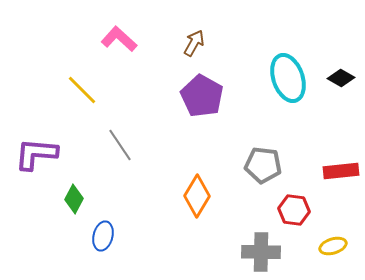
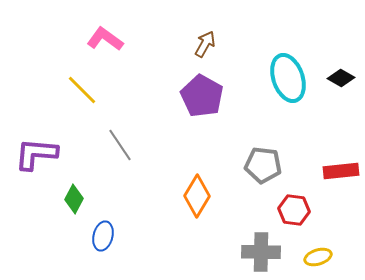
pink L-shape: moved 14 px left; rotated 6 degrees counterclockwise
brown arrow: moved 11 px right, 1 px down
yellow ellipse: moved 15 px left, 11 px down
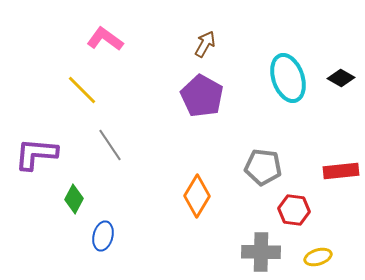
gray line: moved 10 px left
gray pentagon: moved 2 px down
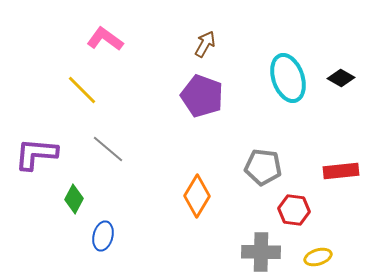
purple pentagon: rotated 9 degrees counterclockwise
gray line: moved 2 px left, 4 px down; rotated 16 degrees counterclockwise
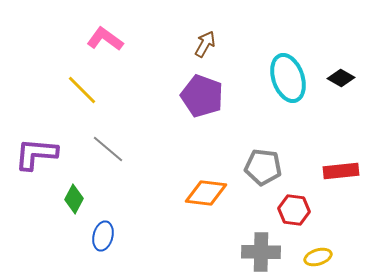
orange diamond: moved 9 px right, 3 px up; rotated 66 degrees clockwise
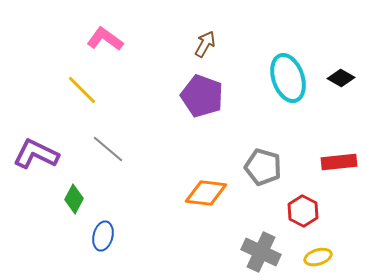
purple L-shape: rotated 21 degrees clockwise
gray pentagon: rotated 9 degrees clockwise
red rectangle: moved 2 px left, 9 px up
red hexagon: moved 9 px right, 1 px down; rotated 20 degrees clockwise
gray cross: rotated 24 degrees clockwise
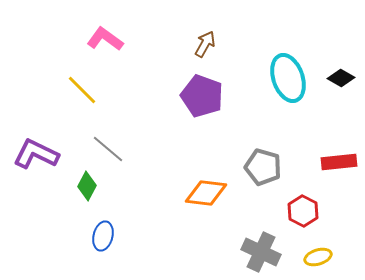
green diamond: moved 13 px right, 13 px up
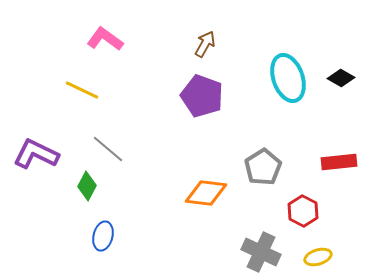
yellow line: rotated 20 degrees counterclockwise
gray pentagon: rotated 24 degrees clockwise
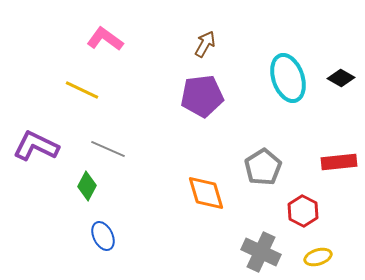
purple pentagon: rotated 27 degrees counterclockwise
gray line: rotated 16 degrees counterclockwise
purple L-shape: moved 8 px up
orange diamond: rotated 66 degrees clockwise
blue ellipse: rotated 40 degrees counterclockwise
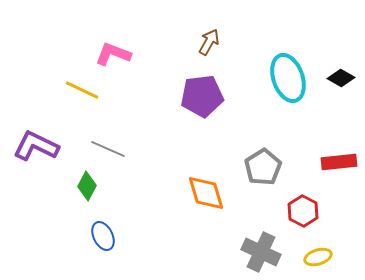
pink L-shape: moved 8 px right, 15 px down; rotated 15 degrees counterclockwise
brown arrow: moved 4 px right, 2 px up
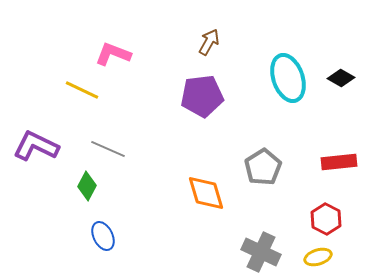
red hexagon: moved 23 px right, 8 px down
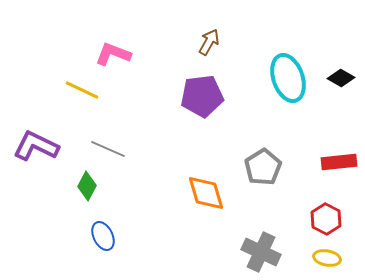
yellow ellipse: moved 9 px right, 1 px down; rotated 28 degrees clockwise
